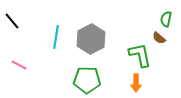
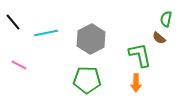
black line: moved 1 px right, 1 px down
cyan line: moved 10 px left, 4 px up; rotated 70 degrees clockwise
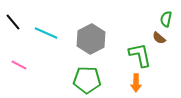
cyan line: rotated 35 degrees clockwise
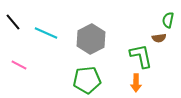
green semicircle: moved 2 px right, 1 px down
brown semicircle: rotated 48 degrees counterclockwise
green L-shape: moved 1 px right, 1 px down
green pentagon: rotated 8 degrees counterclockwise
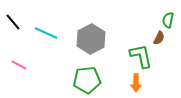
brown semicircle: rotated 56 degrees counterclockwise
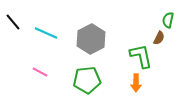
pink line: moved 21 px right, 7 px down
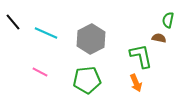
brown semicircle: rotated 104 degrees counterclockwise
orange arrow: rotated 24 degrees counterclockwise
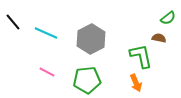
green semicircle: moved 2 px up; rotated 140 degrees counterclockwise
pink line: moved 7 px right
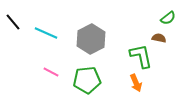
pink line: moved 4 px right
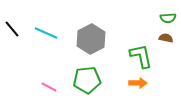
green semicircle: rotated 35 degrees clockwise
black line: moved 1 px left, 7 px down
brown semicircle: moved 7 px right
pink line: moved 2 px left, 15 px down
orange arrow: moved 2 px right; rotated 66 degrees counterclockwise
